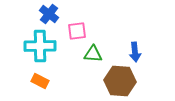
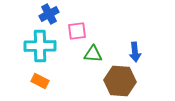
blue cross: rotated 24 degrees clockwise
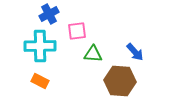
blue arrow: rotated 36 degrees counterclockwise
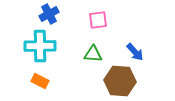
pink square: moved 21 px right, 11 px up
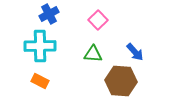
pink square: rotated 36 degrees counterclockwise
brown hexagon: moved 1 px right
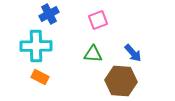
pink square: rotated 24 degrees clockwise
cyan cross: moved 4 px left
blue arrow: moved 2 px left, 1 px down
orange rectangle: moved 4 px up
